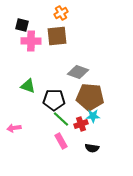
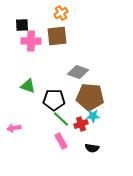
black square: rotated 16 degrees counterclockwise
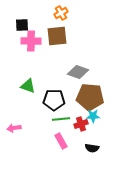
green line: rotated 48 degrees counterclockwise
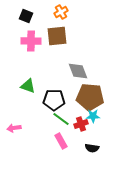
orange cross: moved 1 px up
black square: moved 4 px right, 9 px up; rotated 24 degrees clockwise
gray diamond: moved 1 px up; rotated 50 degrees clockwise
green line: rotated 42 degrees clockwise
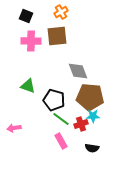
black pentagon: rotated 15 degrees clockwise
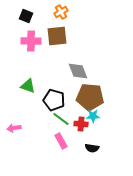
red cross: rotated 24 degrees clockwise
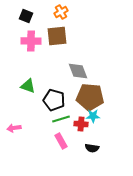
green line: rotated 54 degrees counterclockwise
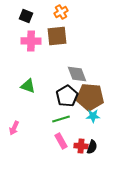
gray diamond: moved 1 px left, 3 px down
black pentagon: moved 13 px right, 4 px up; rotated 25 degrees clockwise
red cross: moved 22 px down
pink arrow: rotated 56 degrees counterclockwise
black semicircle: moved 1 px up; rotated 80 degrees counterclockwise
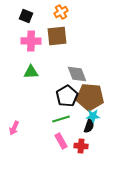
green triangle: moved 3 px right, 14 px up; rotated 21 degrees counterclockwise
black semicircle: moved 3 px left, 21 px up
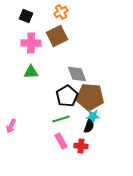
brown square: rotated 20 degrees counterclockwise
pink cross: moved 2 px down
pink arrow: moved 3 px left, 2 px up
